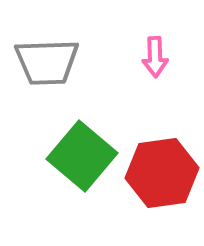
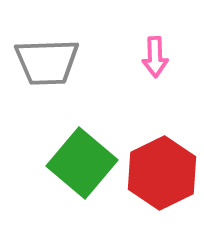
green square: moved 7 px down
red hexagon: rotated 18 degrees counterclockwise
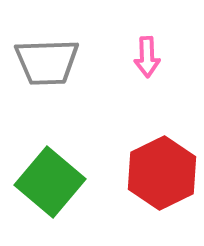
pink arrow: moved 8 px left
green square: moved 32 px left, 19 px down
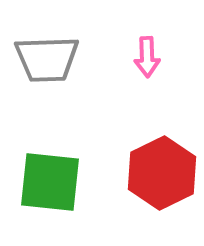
gray trapezoid: moved 3 px up
green square: rotated 34 degrees counterclockwise
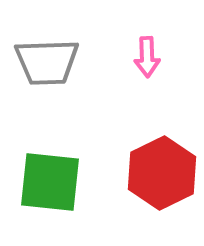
gray trapezoid: moved 3 px down
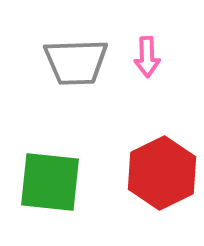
gray trapezoid: moved 29 px right
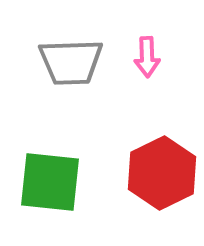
gray trapezoid: moved 5 px left
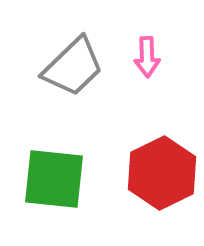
gray trapezoid: moved 2 px right, 5 px down; rotated 42 degrees counterclockwise
green square: moved 4 px right, 3 px up
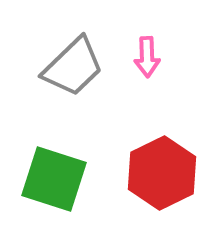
green square: rotated 12 degrees clockwise
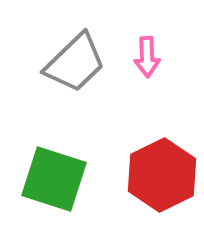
gray trapezoid: moved 2 px right, 4 px up
red hexagon: moved 2 px down
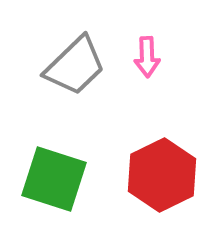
gray trapezoid: moved 3 px down
